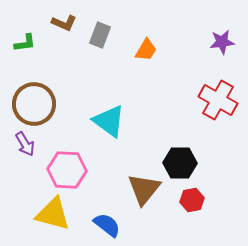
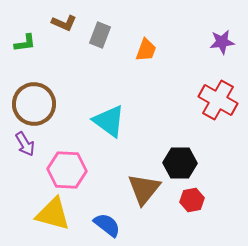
orange trapezoid: rotated 10 degrees counterclockwise
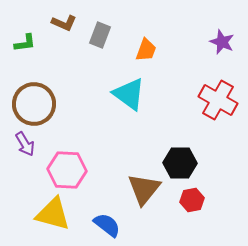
purple star: rotated 30 degrees clockwise
cyan triangle: moved 20 px right, 27 px up
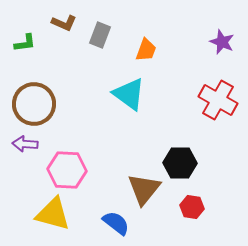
purple arrow: rotated 125 degrees clockwise
red hexagon: moved 7 px down; rotated 20 degrees clockwise
blue semicircle: moved 9 px right, 2 px up
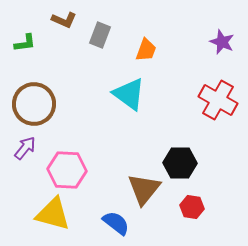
brown L-shape: moved 3 px up
purple arrow: moved 4 px down; rotated 125 degrees clockwise
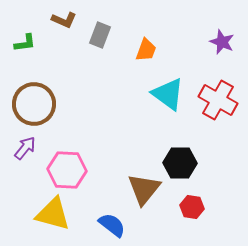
cyan triangle: moved 39 px right
blue semicircle: moved 4 px left, 2 px down
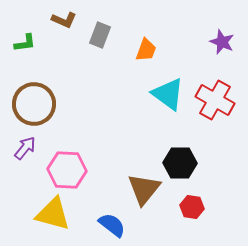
red cross: moved 3 px left
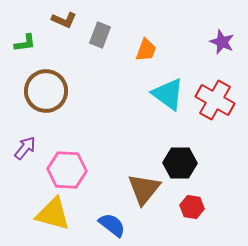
brown circle: moved 12 px right, 13 px up
